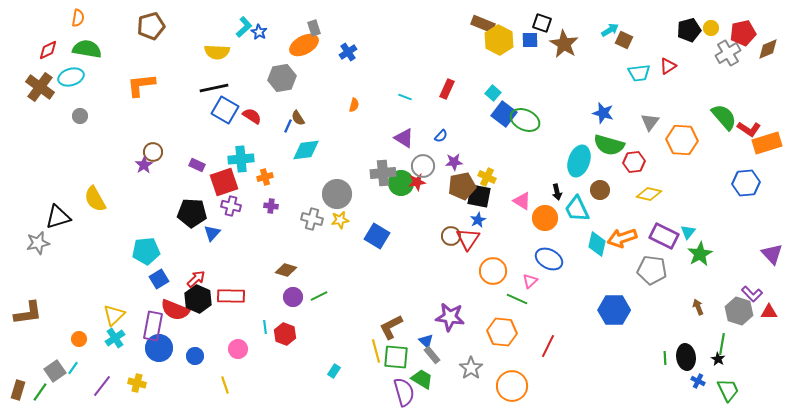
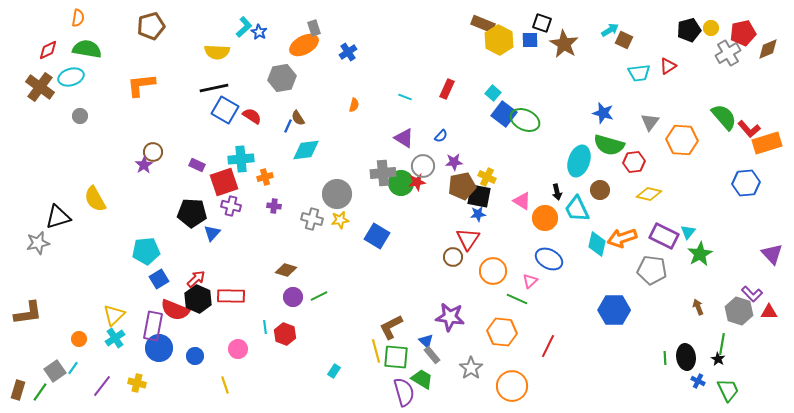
red L-shape at (749, 129): rotated 15 degrees clockwise
purple cross at (271, 206): moved 3 px right
blue star at (478, 220): moved 6 px up; rotated 21 degrees clockwise
brown circle at (451, 236): moved 2 px right, 21 px down
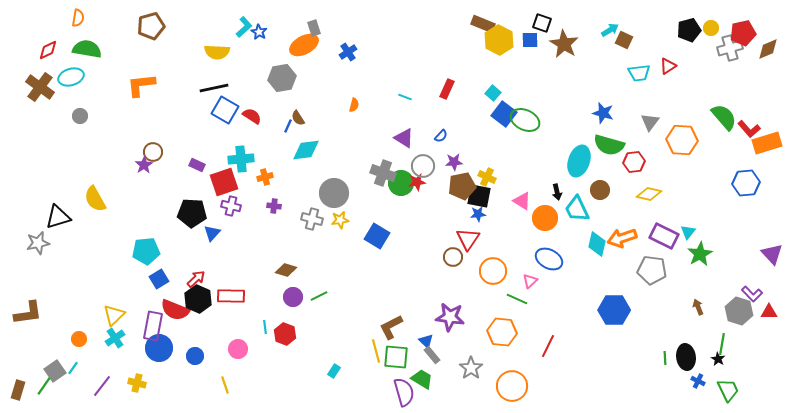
gray cross at (728, 53): moved 2 px right, 5 px up; rotated 15 degrees clockwise
gray cross at (383, 173): rotated 25 degrees clockwise
gray circle at (337, 194): moved 3 px left, 1 px up
green line at (40, 392): moved 4 px right, 6 px up
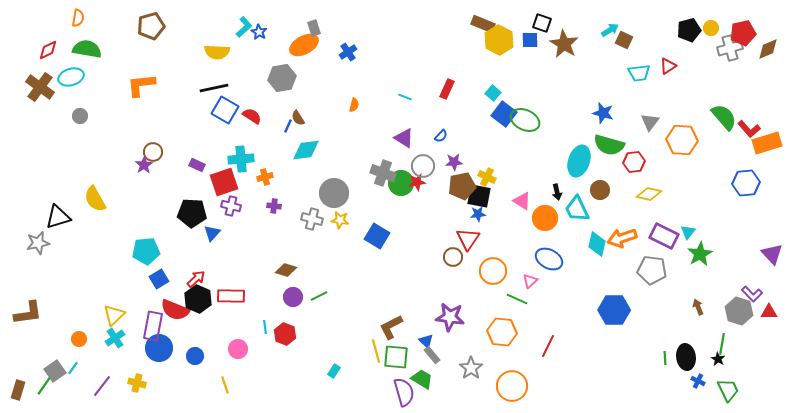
yellow star at (340, 220): rotated 18 degrees clockwise
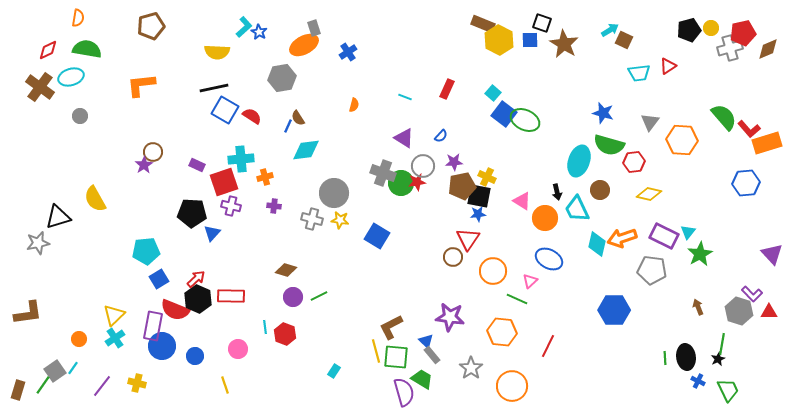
blue circle at (159, 348): moved 3 px right, 2 px up
black star at (718, 359): rotated 16 degrees clockwise
green line at (44, 386): moved 1 px left, 1 px up
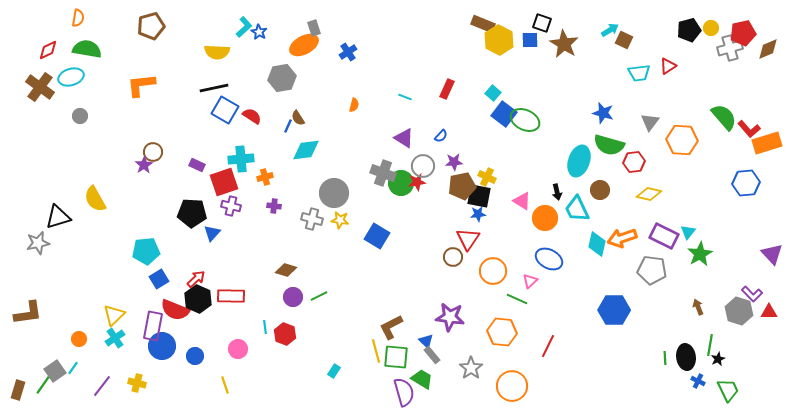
green line at (722, 344): moved 12 px left, 1 px down
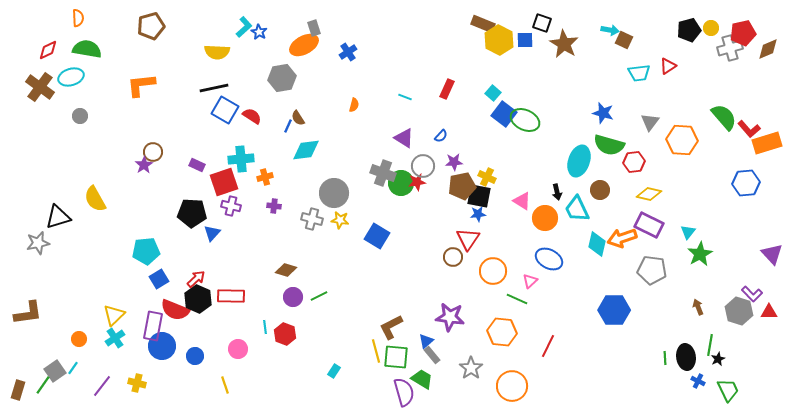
orange semicircle at (78, 18): rotated 12 degrees counterclockwise
cyan arrow at (610, 30): rotated 42 degrees clockwise
blue square at (530, 40): moved 5 px left
purple rectangle at (664, 236): moved 15 px left, 11 px up
blue triangle at (426, 341): rotated 35 degrees clockwise
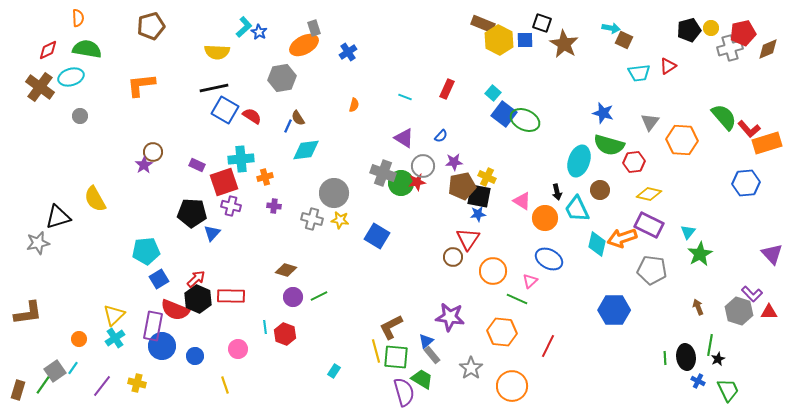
cyan arrow at (610, 30): moved 1 px right, 2 px up
